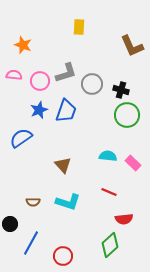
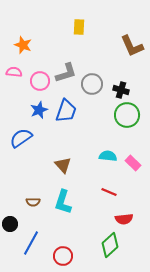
pink semicircle: moved 3 px up
cyan L-shape: moved 5 px left; rotated 90 degrees clockwise
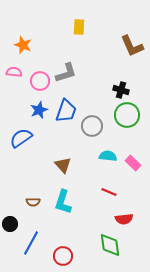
gray circle: moved 42 px down
green diamond: rotated 55 degrees counterclockwise
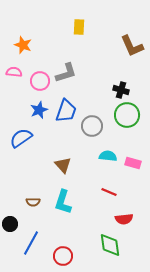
pink rectangle: rotated 28 degrees counterclockwise
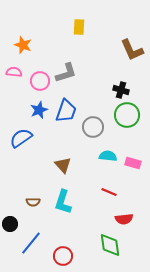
brown L-shape: moved 4 px down
gray circle: moved 1 px right, 1 px down
blue line: rotated 10 degrees clockwise
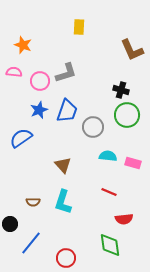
blue trapezoid: moved 1 px right
red circle: moved 3 px right, 2 px down
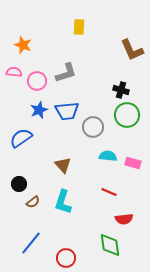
pink circle: moved 3 px left
blue trapezoid: rotated 65 degrees clockwise
brown semicircle: rotated 40 degrees counterclockwise
black circle: moved 9 px right, 40 px up
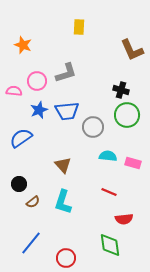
pink semicircle: moved 19 px down
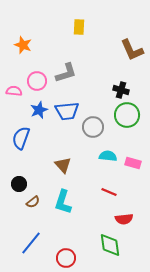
blue semicircle: rotated 35 degrees counterclockwise
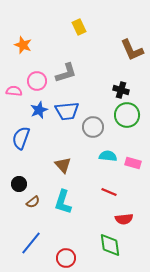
yellow rectangle: rotated 28 degrees counterclockwise
